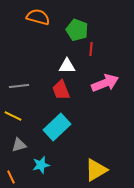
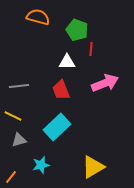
white triangle: moved 4 px up
gray triangle: moved 5 px up
yellow triangle: moved 3 px left, 3 px up
orange line: rotated 64 degrees clockwise
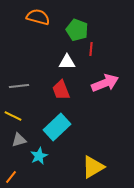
cyan star: moved 2 px left, 9 px up; rotated 12 degrees counterclockwise
